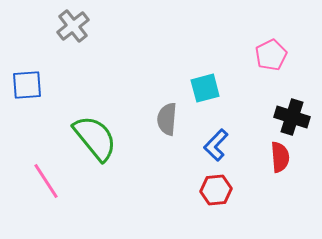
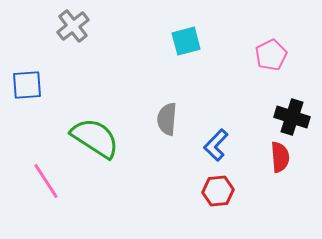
cyan square: moved 19 px left, 47 px up
green semicircle: rotated 18 degrees counterclockwise
red hexagon: moved 2 px right, 1 px down
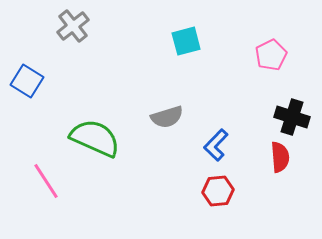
blue square: moved 4 px up; rotated 36 degrees clockwise
gray semicircle: moved 2 px up; rotated 112 degrees counterclockwise
green semicircle: rotated 9 degrees counterclockwise
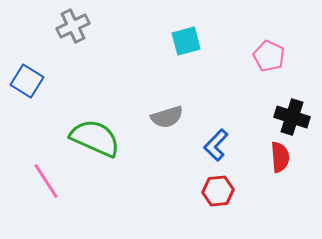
gray cross: rotated 12 degrees clockwise
pink pentagon: moved 2 px left, 1 px down; rotated 20 degrees counterclockwise
